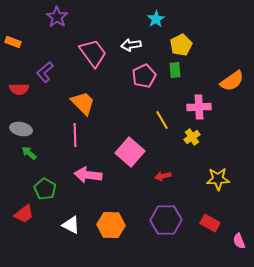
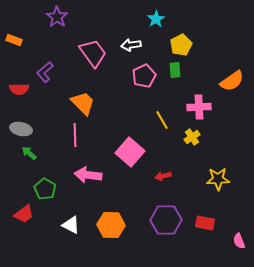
orange rectangle: moved 1 px right, 2 px up
red rectangle: moved 5 px left; rotated 18 degrees counterclockwise
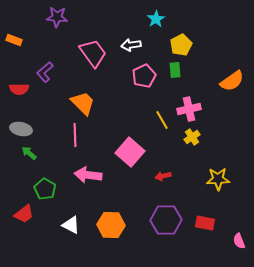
purple star: rotated 30 degrees counterclockwise
pink cross: moved 10 px left, 2 px down; rotated 10 degrees counterclockwise
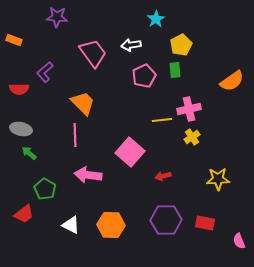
yellow line: rotated 66 degrees counterclockwise
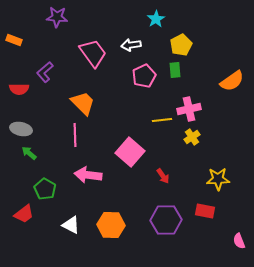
red arrow: rotated 112 degrees counterclockwise
red rectangle: moved 12 px up
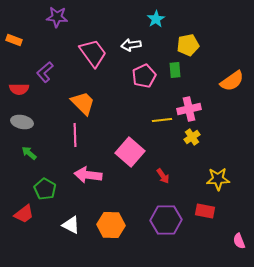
yellow pentagon: moved 7 px right; rotated 15 degrees clockwise
gray ellipse: moved 1 px right, 7 px up
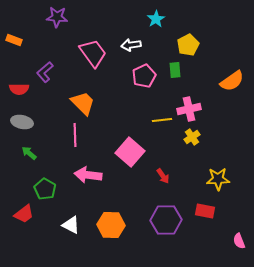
yellow pentagon: rotated 15 degrees counterclockwise
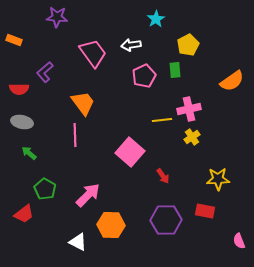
orange trapezoid: rotated 8 degrees clockwise
pink arrow: moved 20 px down; rotated 128 degrees clockwise
white triangle: moved 7 px right, 17 px down
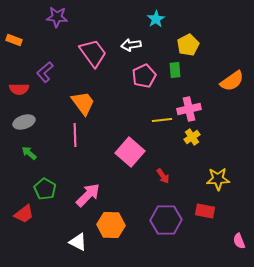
gray ellipse: moved 2 px right; rotated 30 degrees counterclockwise
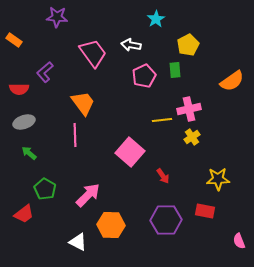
orange rectangle: rotated 14 degrees clockwise
white arrow: rotated 18 degrees clockwise
